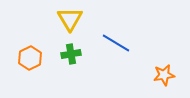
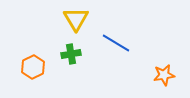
yellow triangle: moved 6 px right
orange hexagon: moved 3 px right, 9 px down
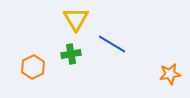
blue line: moved 4 px left, 1 px down
orange star: moved 6 px right, 1 px up
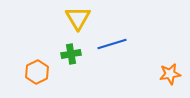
yellow triangle: moved 2 px right, 1 px up
blue line: rotated 48 degrees counterclockwise
orange hexagon: moved 4 px right, 5 px down
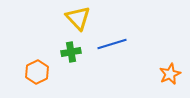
yellow triangle: rotated 12 degrees counterclockwise
green cross: moved 2 px up
orange star: rotated 15 degrees counterclockwise
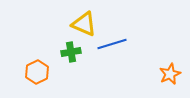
yellow triangle: moved 6 px right, 6 px down; rotated 24 degrees counterclockwise
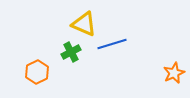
green cross: rotated 18 degrees counterclockwise
orange star: moved 4 px right, 1 px up
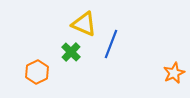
blue line: moved 1 px left; rotated 52 degrees counterclockwise
green cross: rotated 18 degrees counterclockwise
